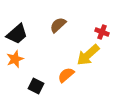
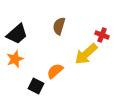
brown semicircle: moved 1 px right, 1 px down; rotated 30 degrees counterclockwise
red cross: moved 3 px down
yellow arrow: moved 2 px left, 1 px up
orange semicircle: moved 11 px left, 4 px up
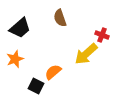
brown semicircle: moved 1 px right, 8 px up; rotated 36 degrees counterclockwise
black trapezoid: moved 3 px right, 6 px up
orange semicircle: moved 2 px left, 1 px down
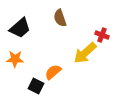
yellow arrow: moved 1 px left, 1 px up
orange star: rotated 24 degrees clockwise
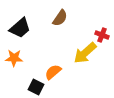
brown semicircle: rotated 126 degrees counterclockwise
orange star: moved 1 px left, 1 px up
black square: moved 1 px down
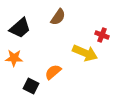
brown semicircle: moved 2 px left, 1 px up
yellow arrow: rotated 115 degrees counterclockwise
black square: moved 5 px left, 1 px up
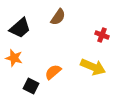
yellow arrow: moved 8 px right, 14 px down
orange star: rotated 12 degrees clockwise
